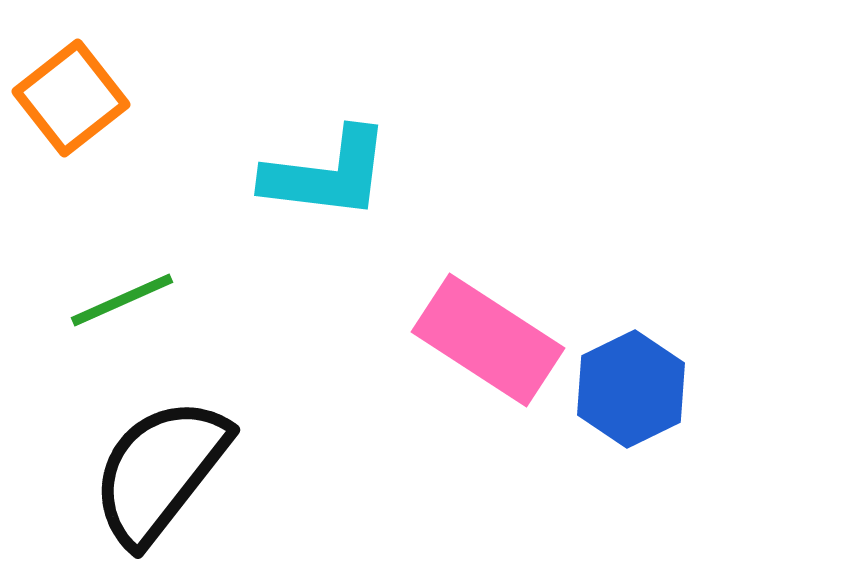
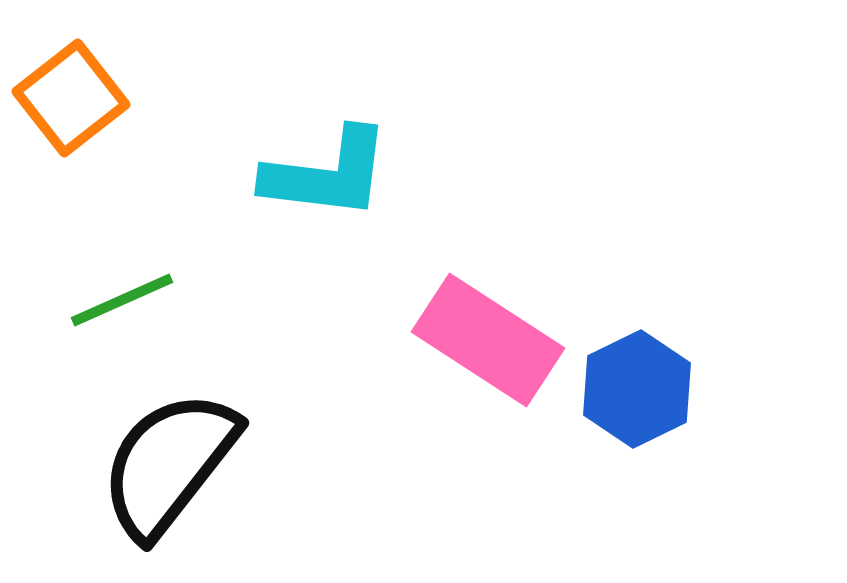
blue hexagon: moved 6 px right
black semicircle: moved 9 px right, 7 px up
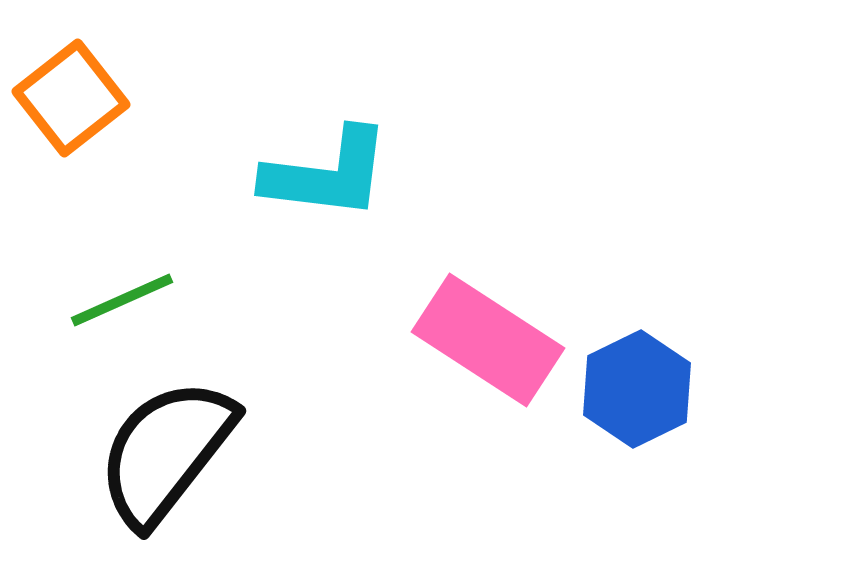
black semicircle: moved 3 px left, 12 px up
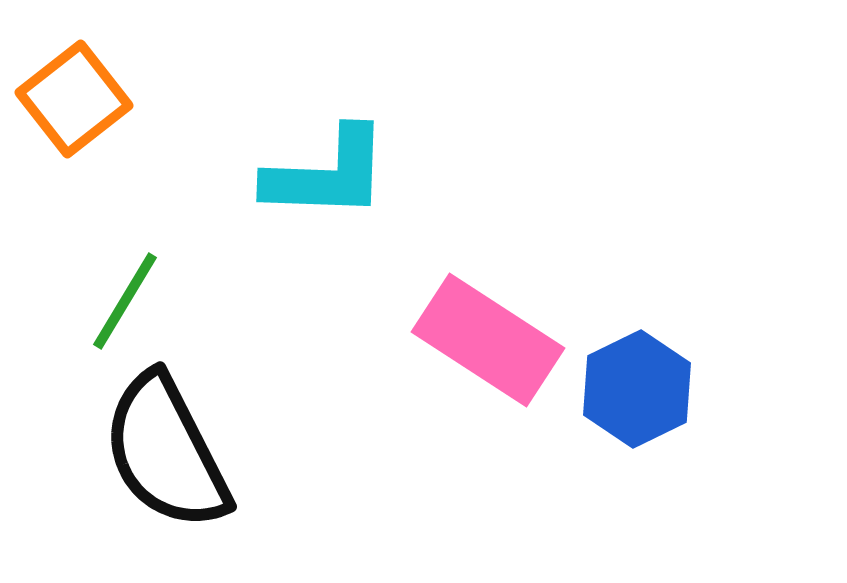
orange square: moved 3 px right, 1 px down
cyan L-shape: rotated 5 degrees counterclockwise
green line: moved 3 px right, 1 px down; rotated 35 degrees counterclockwise
black semicircle: rotated 65 degrees counterclockwise
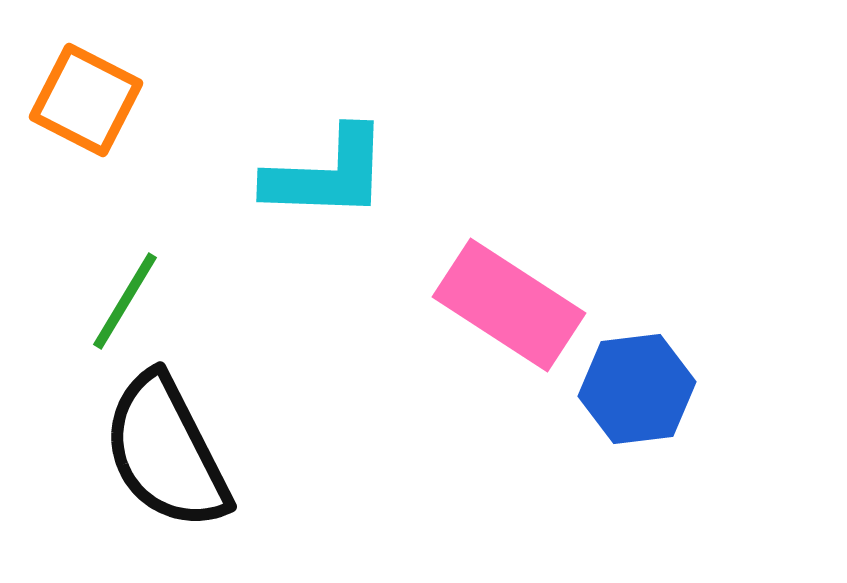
orange square: moved 12 px right, 1 px down; rotated 25 degrees counterclockwise
pink rectangle: moved 21 px right, 35 px up
blue hexagon: rotated 19 degrees clockwise
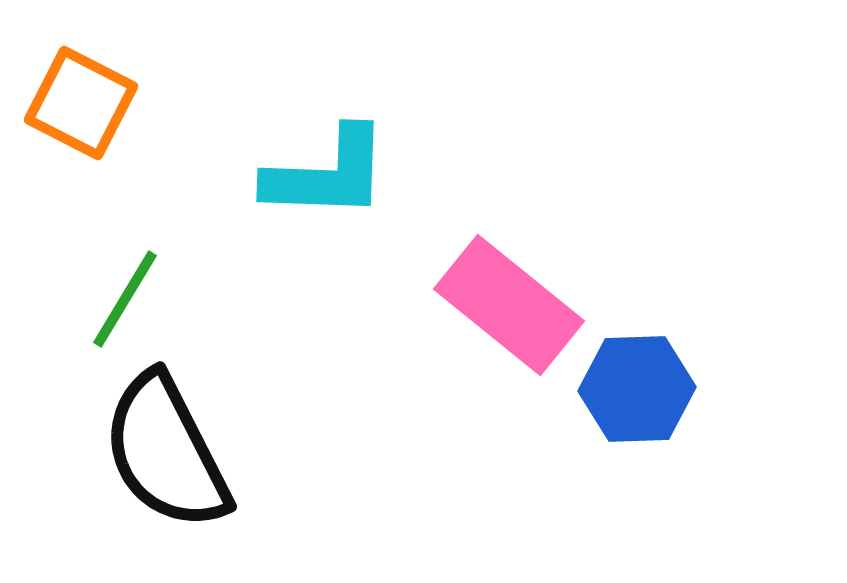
orange square: moved 5 px left, 3 px down
green line: moved 2 px up
pink rectangle: rotated 6 degrees clockwise
blue hexagon: rotated 5 degrees clockwise
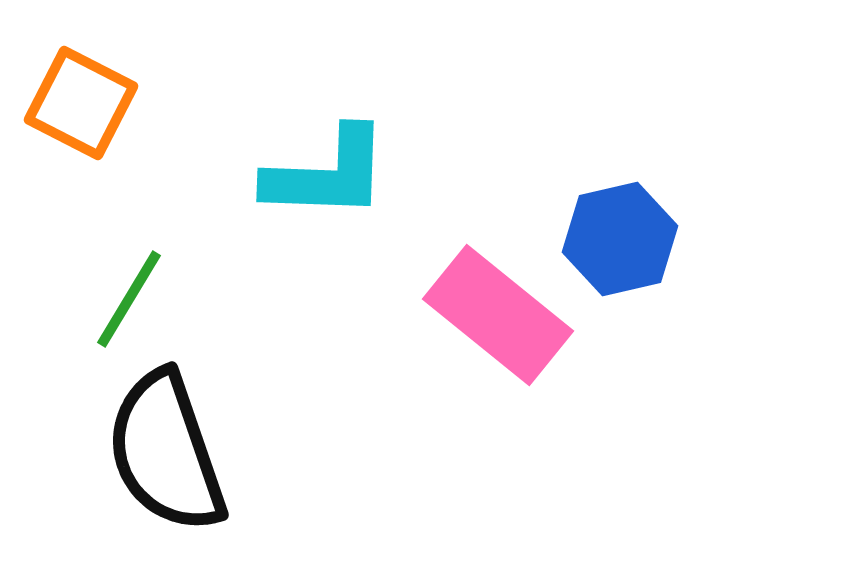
green line: moved 4 px right
pink rectangle: moved 11 px left, 10 px down
blue hexagon: moved 17 px left, 150 px up; rotated 11 degrees counterclockwise
black semicircle: rotated 8 degrees clockwise
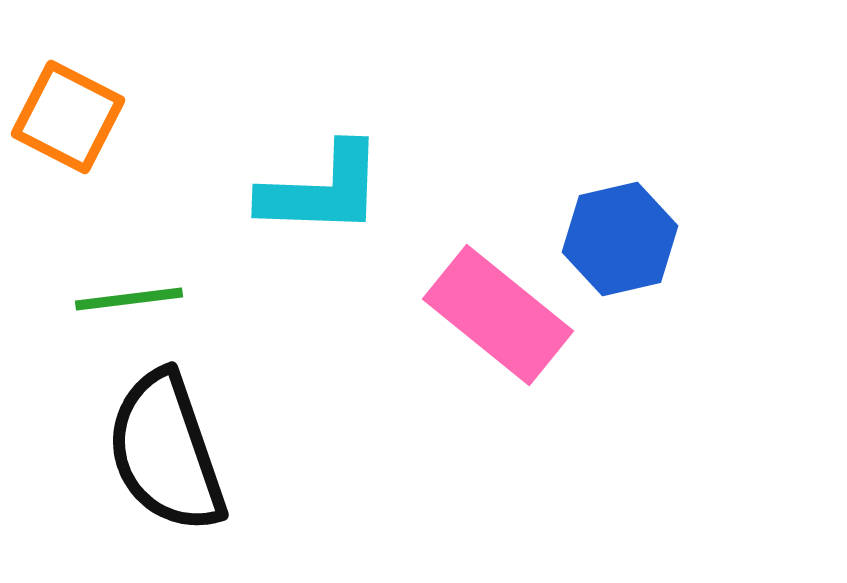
orange square: moved 13 px left, 14 px down
cyan L-shape: moved 5 px left, 16 px down
green line: rotated 52 degrees clockwise
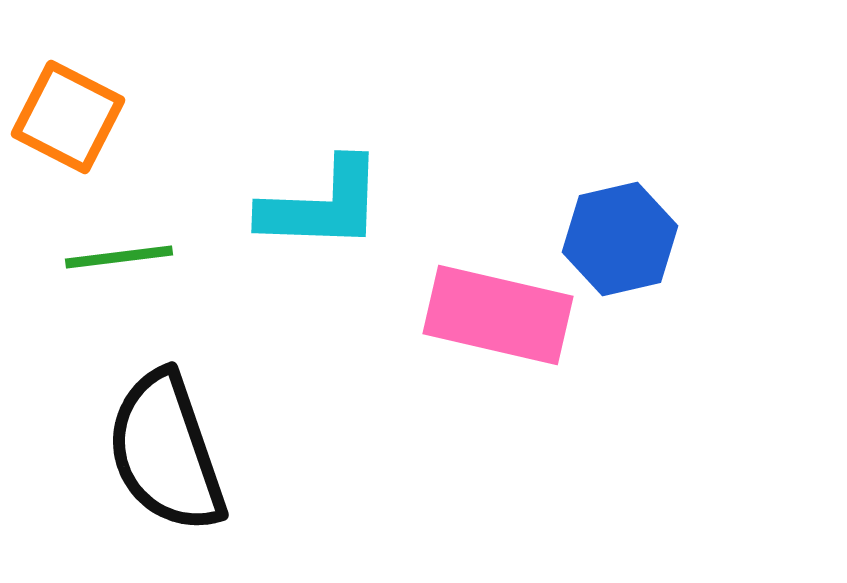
cyan L-shape: moved 15 px down
green line: moved 10 px left, 42 px up
pink rectangle: rotated 26 degrees counterclockwise
